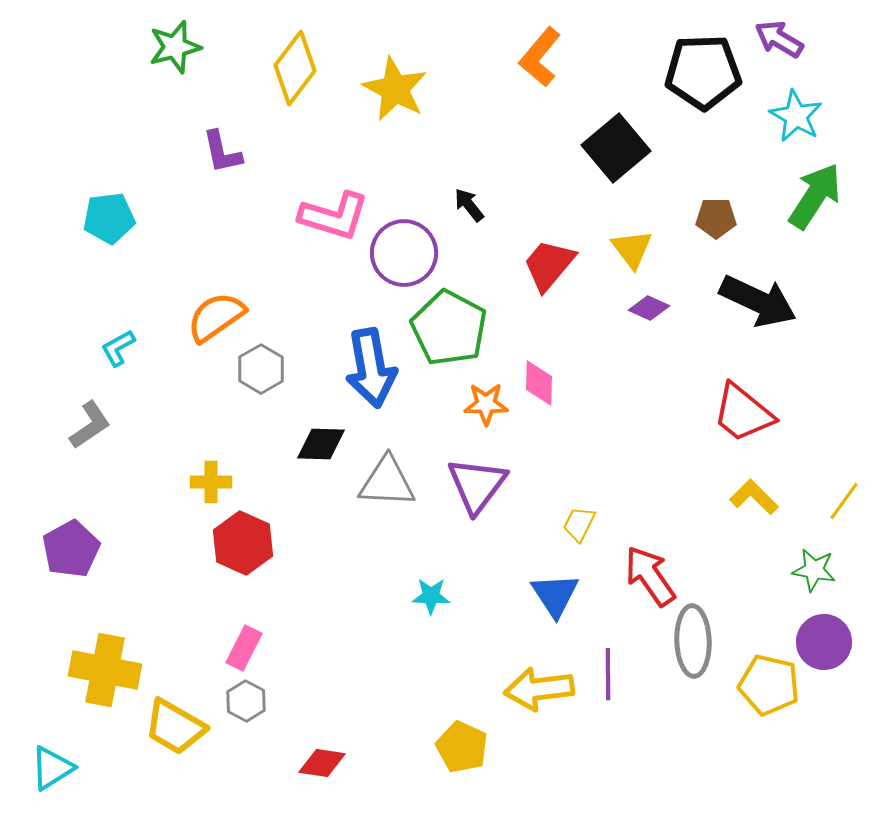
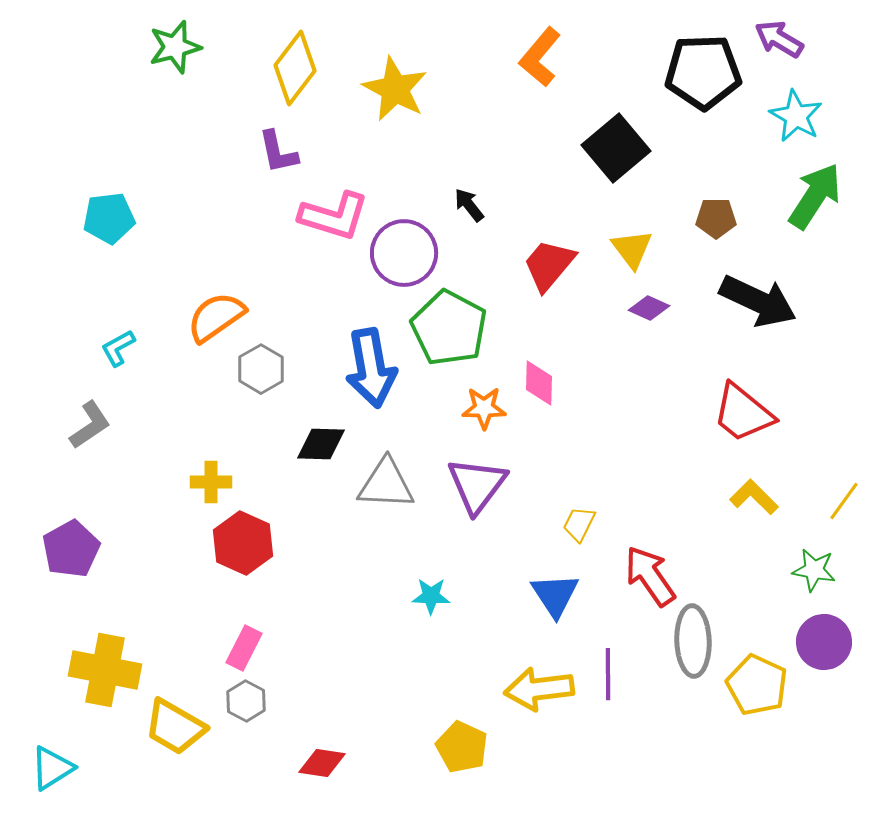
purple L-shape at (222, 152): moved 56 px right
orange star at (486, 404): moved 2 px left, 4 px down
gray triangle at (387, 482): moved 1 px left, 2 px down
yellow pentagon at (769, 685): moved 12 px left; rotated 12 degrees clockwise
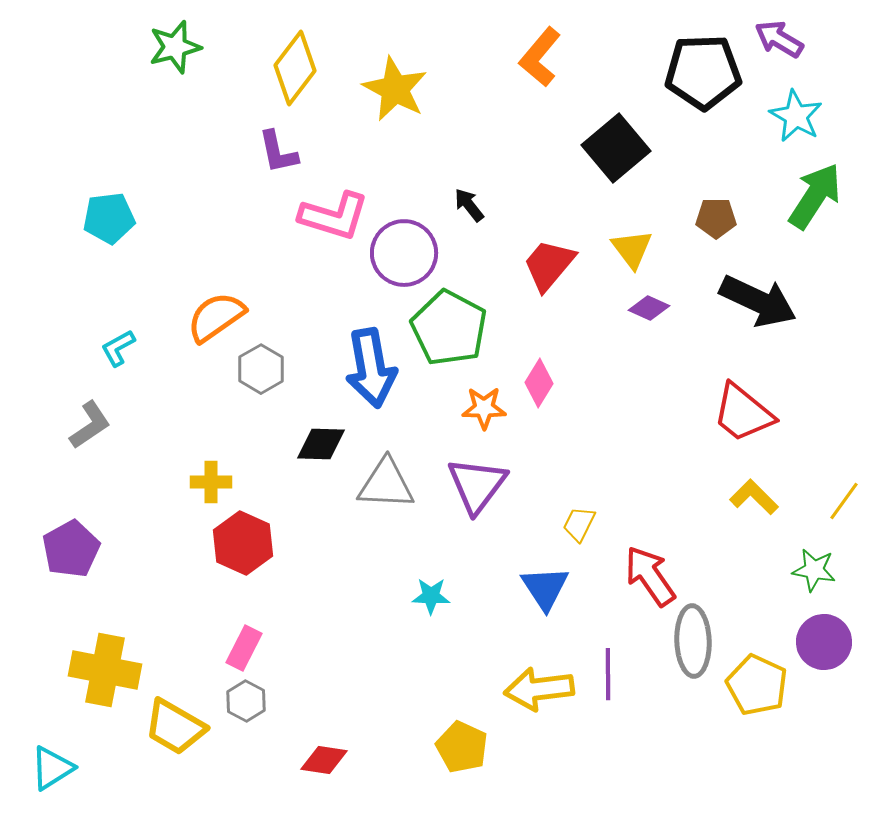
pink diamond at (539, 383): rotated 30 degrees clockwise
blue triangle at (555, 595): moved 10 px left, 7 px up
red diamond at (322, 763): moved 2 px right, 3 px up
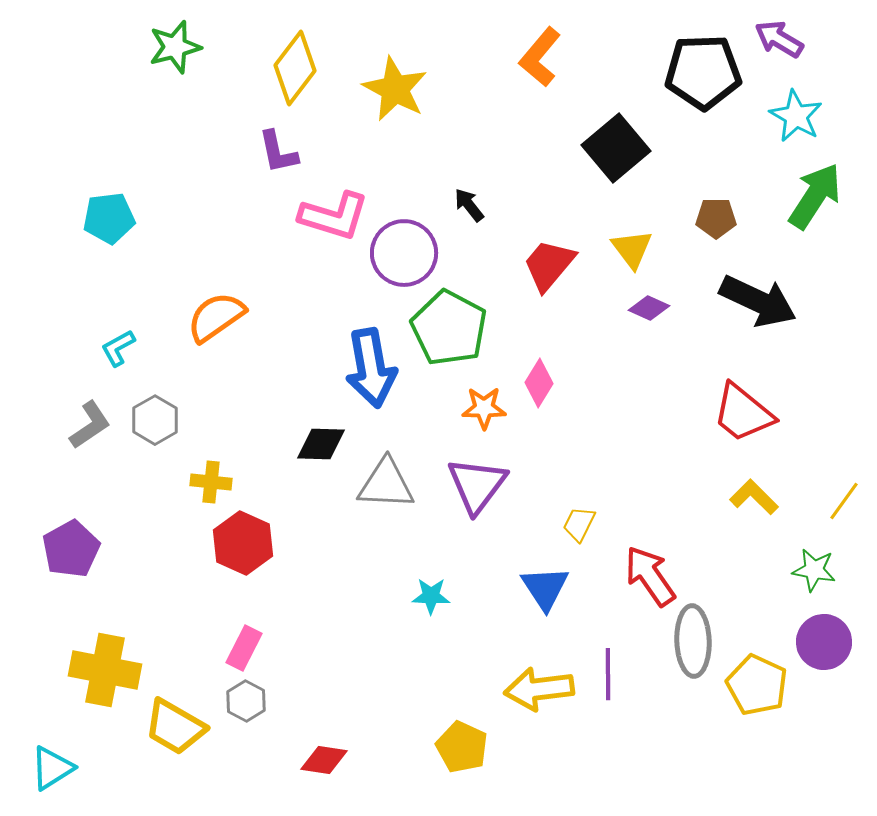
gray hexagon at (261, 369): moved 106 px left, 51 px down
yellow cross at (211, 482): rotated 6 degrees clockwise
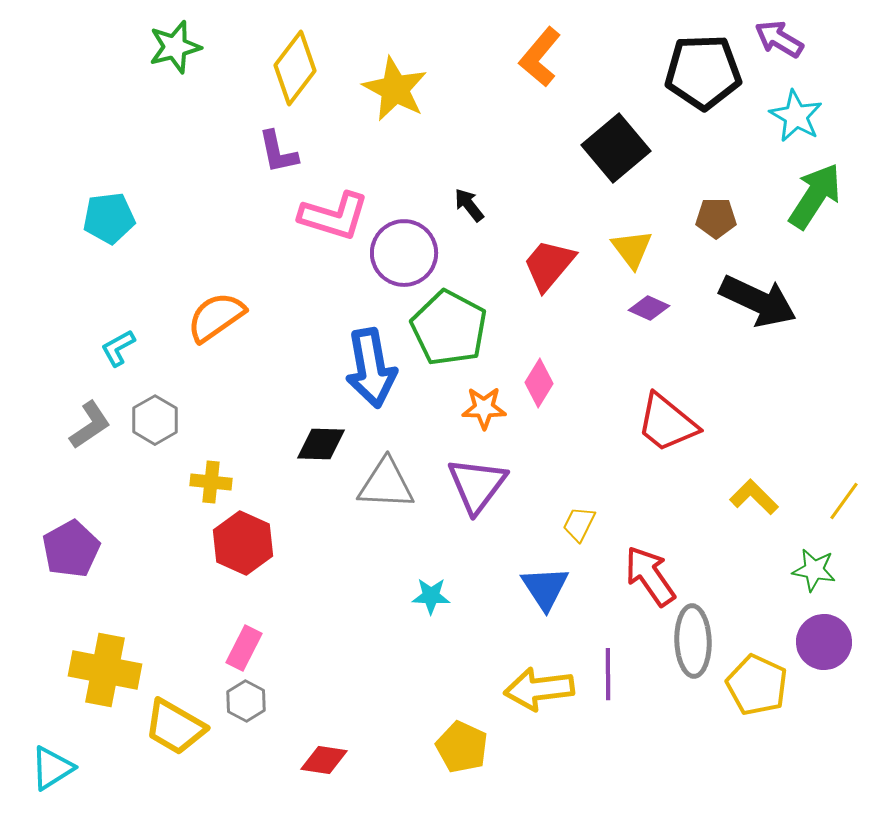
red trapezoid at (743, 413): moved 76 px left, 10 px down
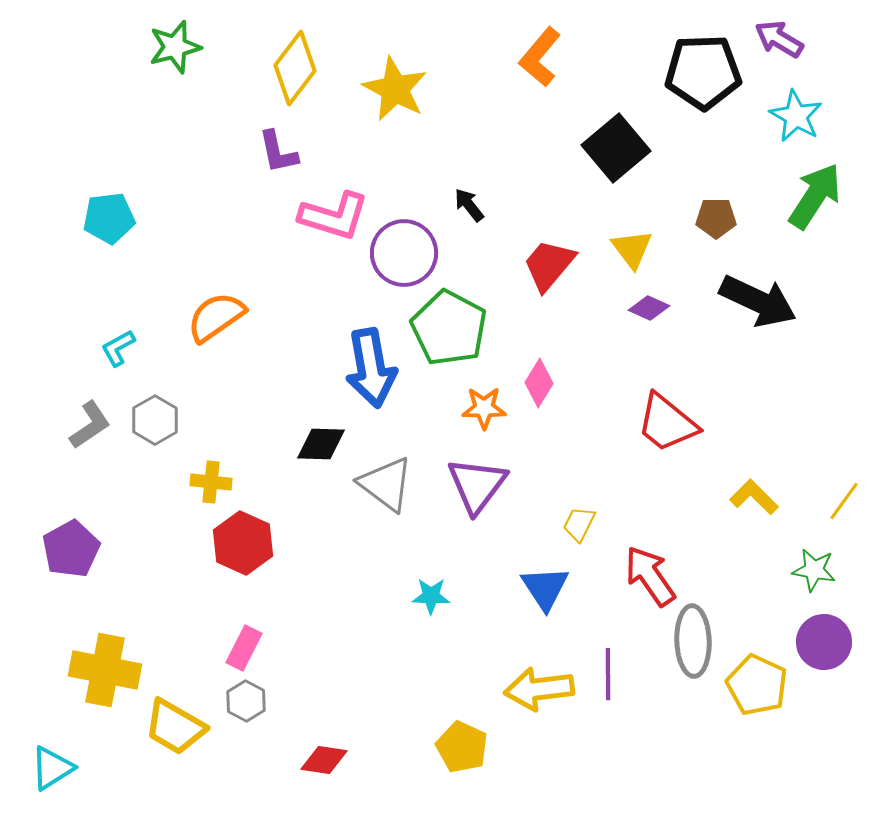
gray triangle at (386, 484): rotated 34 degrees clockwise
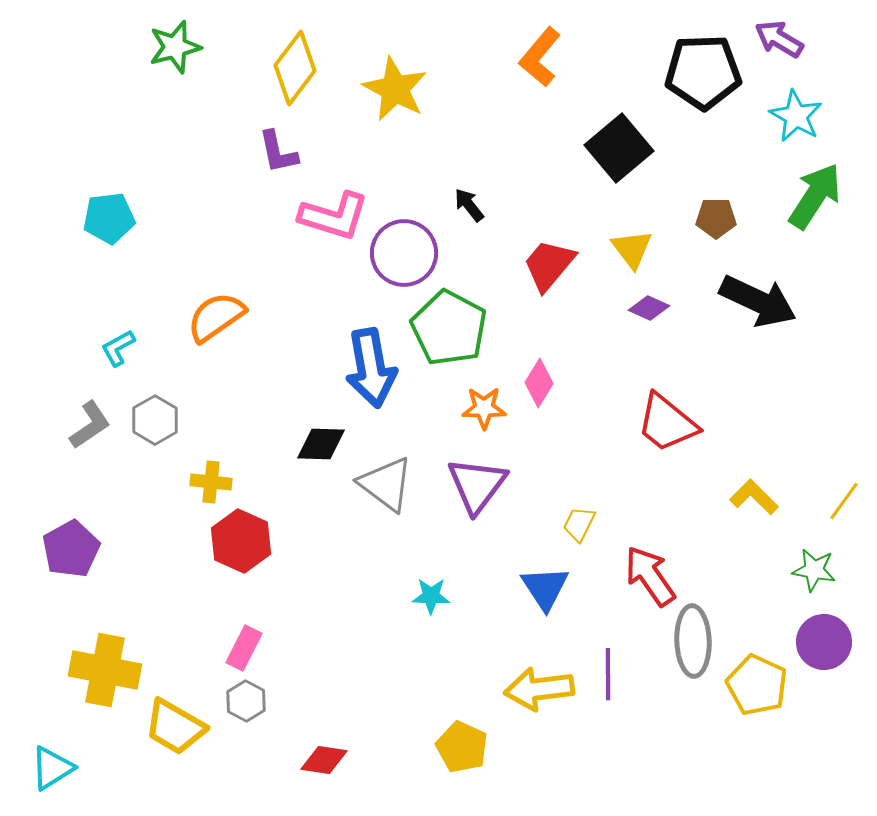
black square at (616, 148): moved 3 px right
red hexagon at (243, 543): moved 2 px left, 2 px up
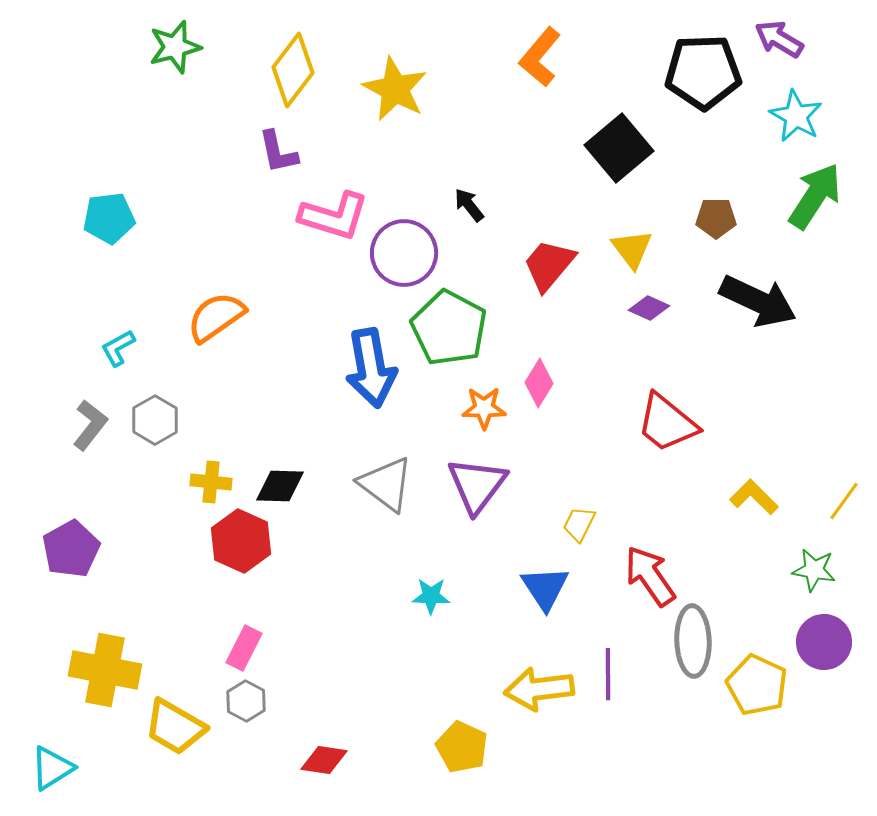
yellow diamond at (295, 68): moved 2 px left, 2 px down
gray L-shape at (90, 425): rotated 18 degrees counterclockwise
black diamond at (321, 444): moved 41 px left, 42 px down
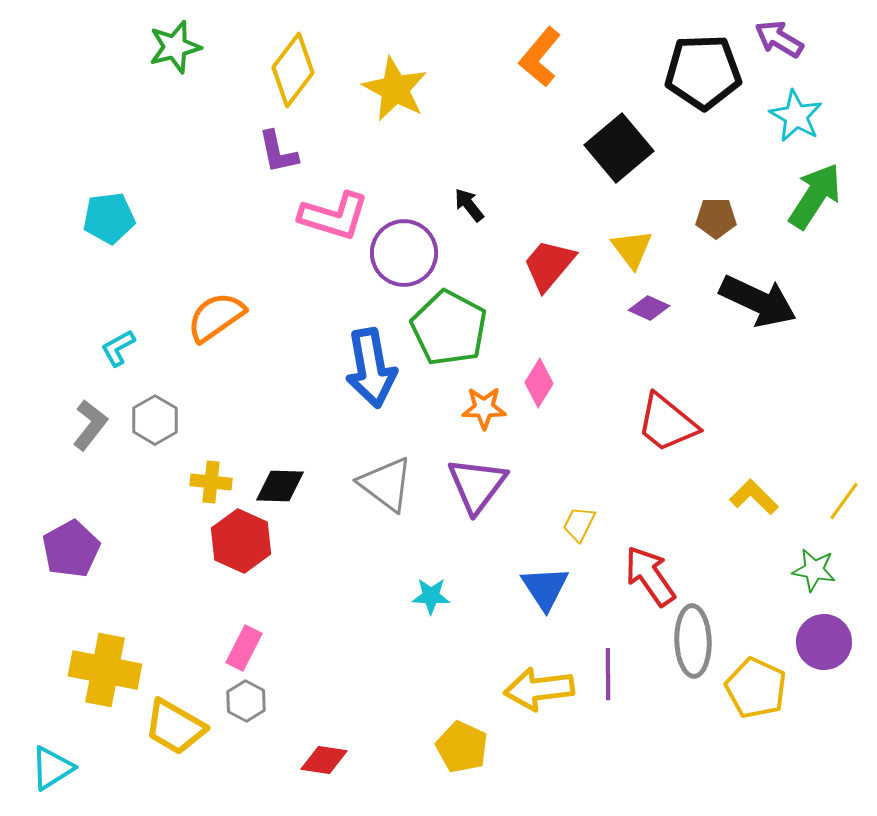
yellow pentagon at (757, 685): moved 1 px left, 3 px down
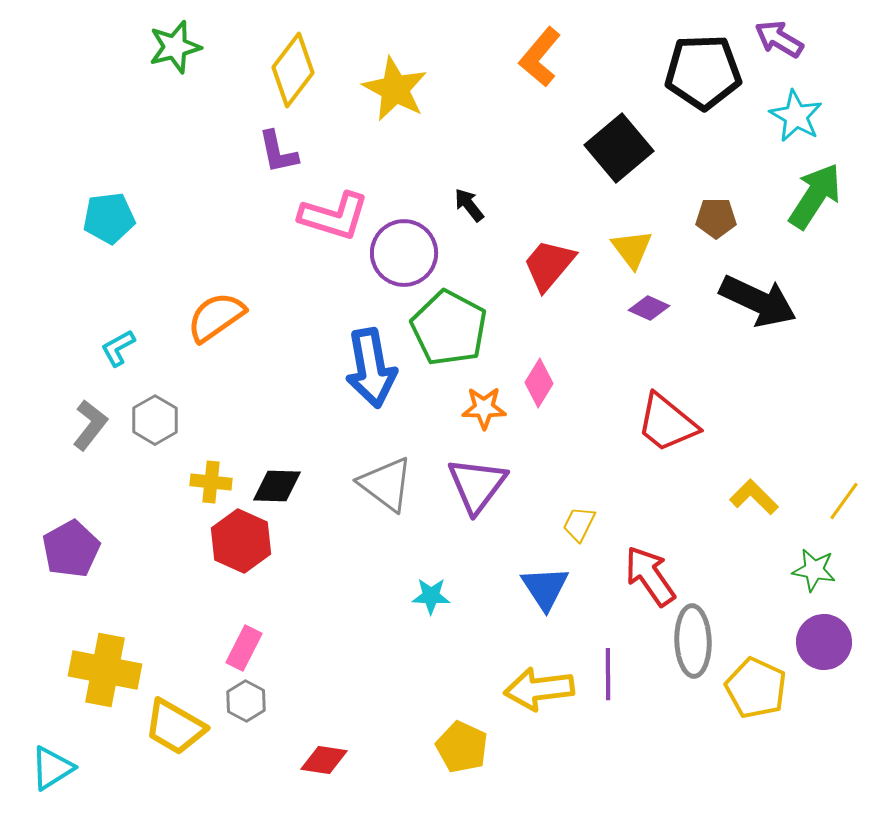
black diamond at (280, 486): moved 3 px left
